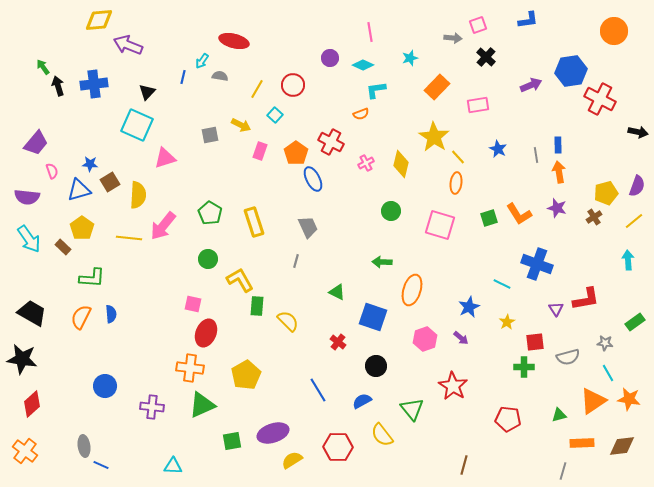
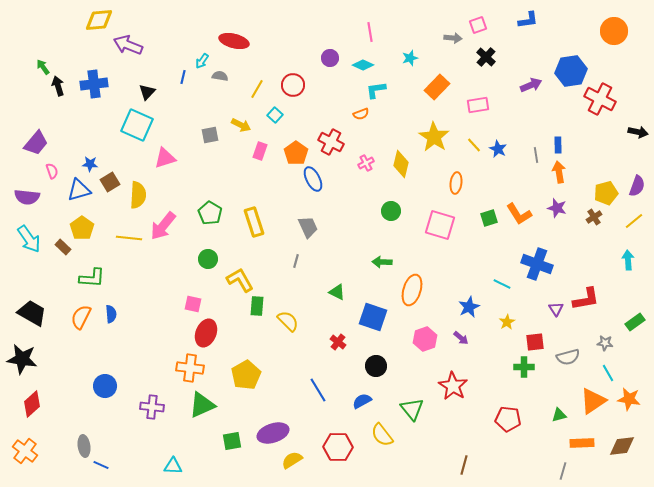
yellow line at (458, 157): moved 16 px right, 12 px up
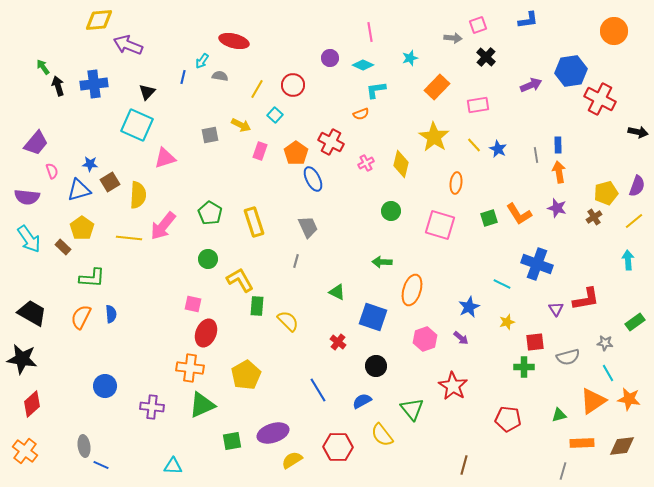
yellow star at (507, 322): rotated 14 degrees clockwise
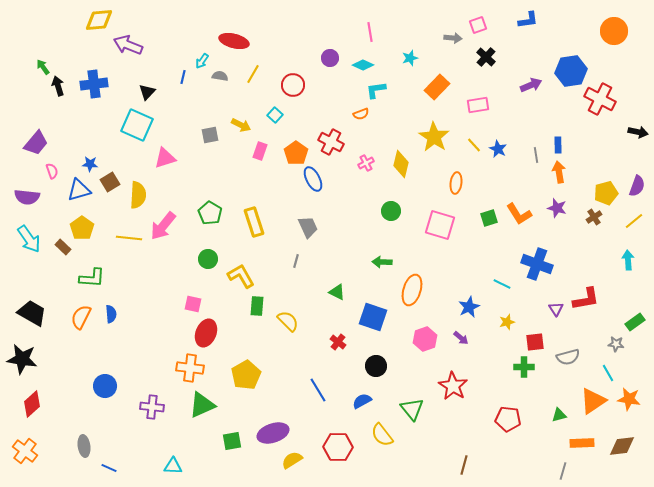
yellow line at (257, 89): moved 4 px left, 15 px up
yellow L-shape at (240, 280): moved 1 px right, 4 px up
gray star at (605, 343): moved 11 px right, 1 px down
blue line at (101, 465): moved 8 px right, 3 px down
